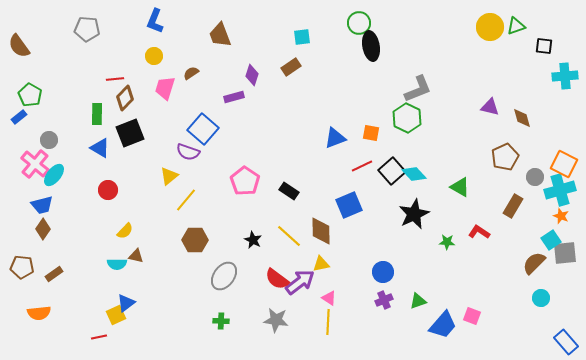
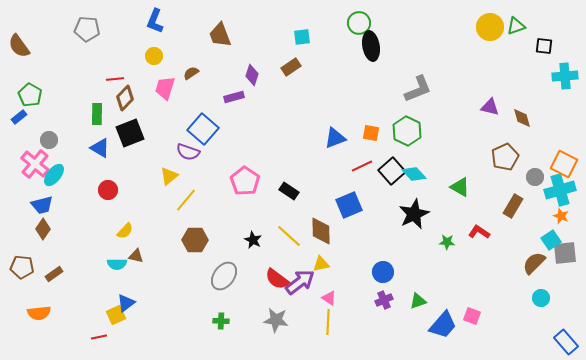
green hexagon at (407, 118): moved 13 px down
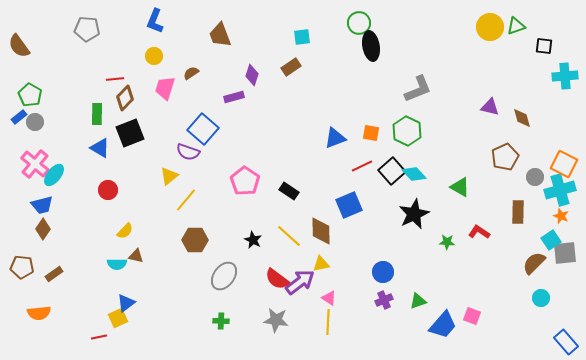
gray circle at (49, 140): moved 14 px left, 18 px up
brown rectangle at (513, 206): moved 5 px right, 6 px down; rotated 30 degrees counterclockwise
yellow square at (116, 315): moved 2 px right, 3 px down
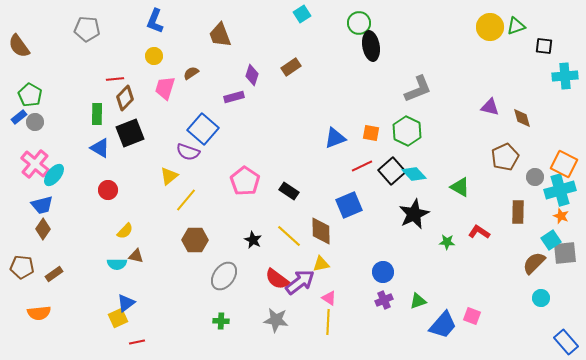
cyan square at (302, 37): moved 23 px up; rotated 24 degrees counterclockwise
red line at (99, 337): moved 38 px right, 5 px down
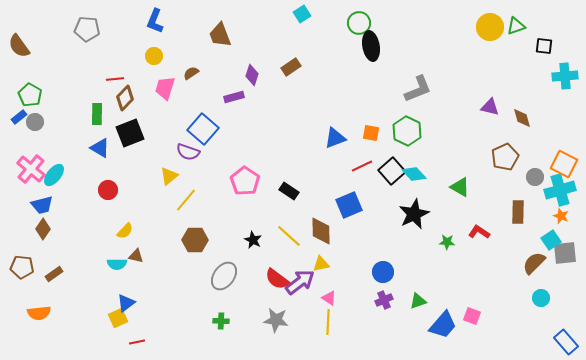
pink cross at (35, 164): moved 4 px left, 5 px down
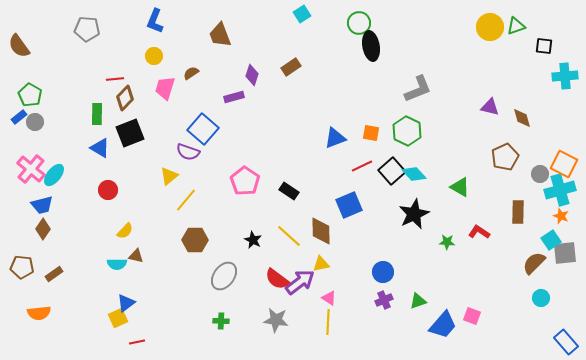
gray circle at (535, 177): moved 5 px right, 3 px up
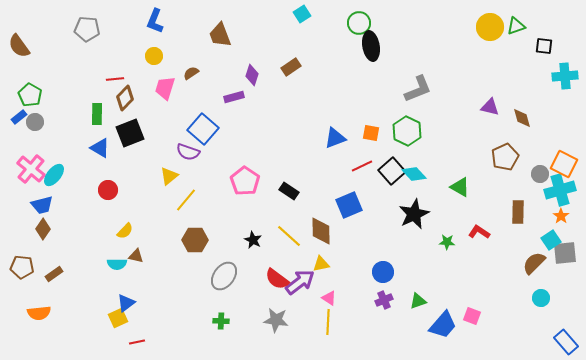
orange star at (561, 216): rotated 14 degrees clockwise
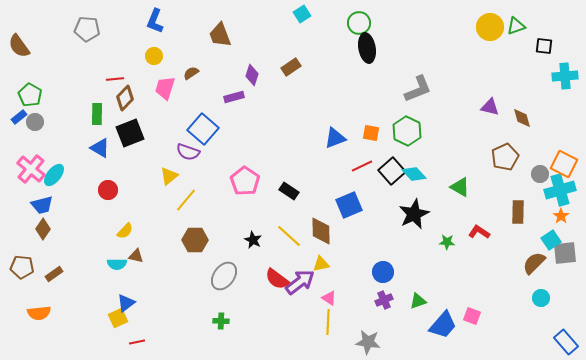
black ellipse at (371, 46): moved 4 px left, 2 px down
gray star at (276, 320): moved 92 px right, 22 px down
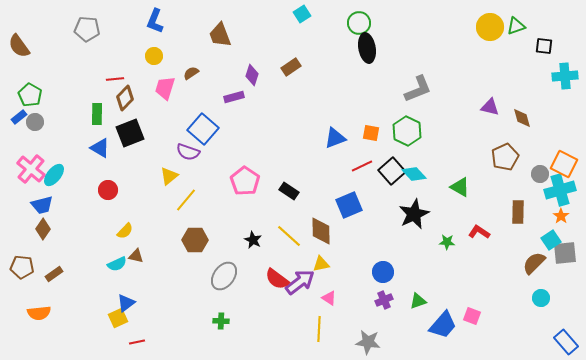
cyan semicircle at (117, 264): rotated 24 degrees counterclockwise
yellow line at (328, 322): moved 9 px left, 7 px down
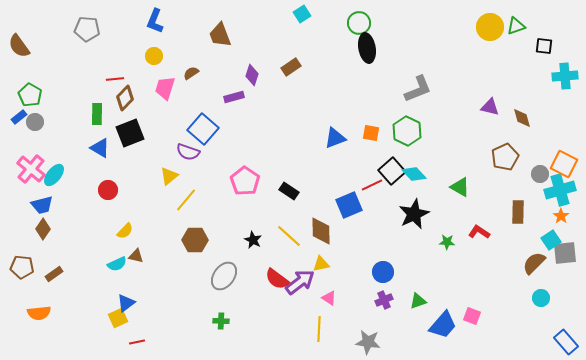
red line at (362, 166): moved 10 px right, 19 px down
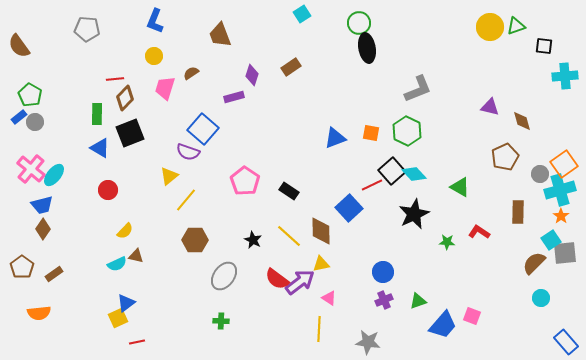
brown diamond at (522, 118): moved 3 px down
orange square at (564, 164): rotated 28 degrees clockwise
blue square at (349, 205): moved 3 px down; rotated 20 degrees counterclockwise
brown pentagon at (22, 267): rotated 30 degrees clockwise
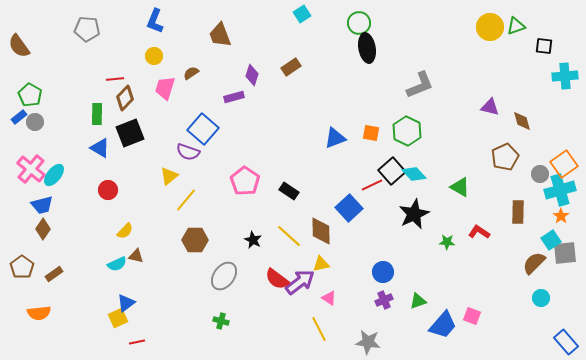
gray L-shape at (418, 89): moved 2 px right, 4 px up
green cross at (221, 321): rotated 14 degrees clockwise
yellow line at (319, 329): rotated 30 degrees counterclockwise
